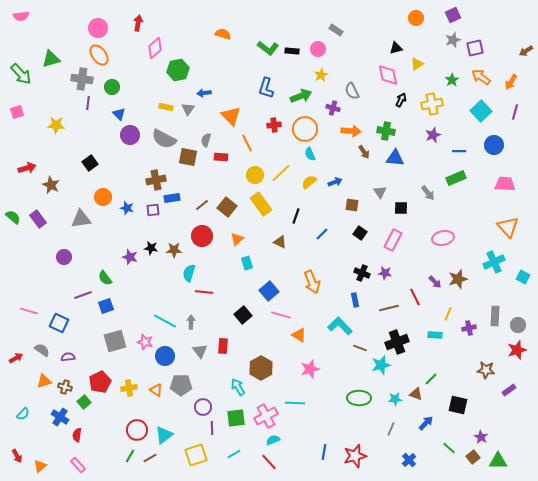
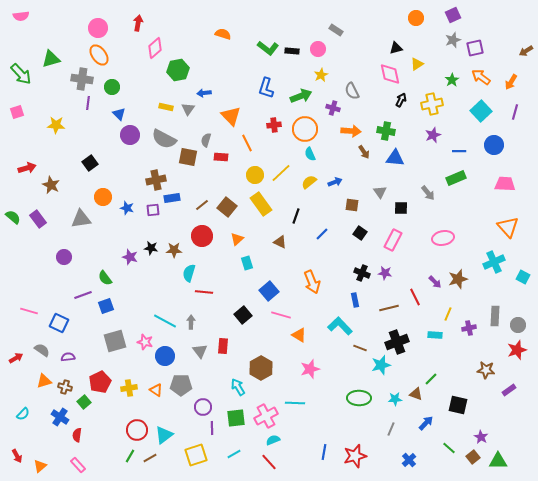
pink diamond at (388, 75): moved 2 px right, 1 px up
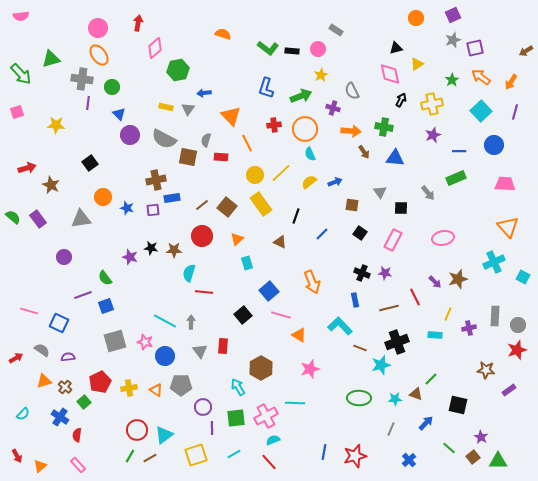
green cross at (386, 131): moved 2 px left, 4 px up
brown cross at (65, 387): rotated 24 degrees clockwise
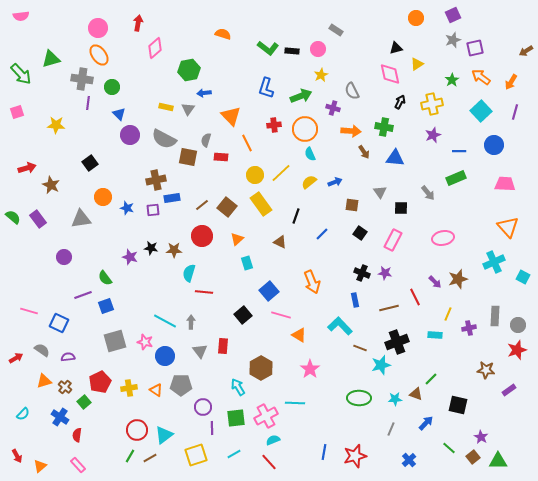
green hexagon at (178, 70): moved 11 px right
black arrow at (401, 100): moved 1 px left, 2 px down
pink star at (310, 369): rotated 18 degrees counterclockwise
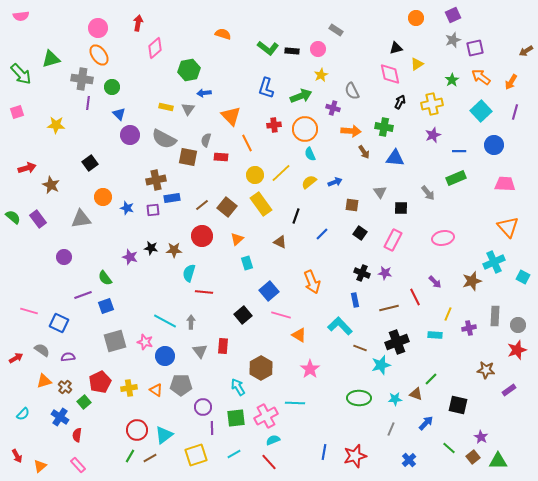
brown star at (458, 279): moved 14 px right, 2 px down
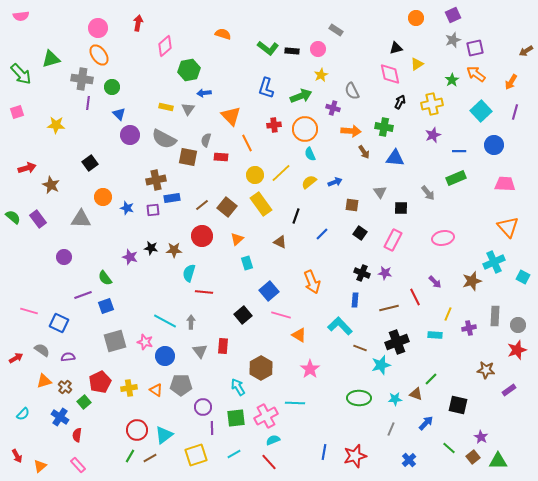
pink diamond at (155, 48): moved 10 px right, 2 px up
orange arrow at (481, 77): moved 5 px left, 3 px up
gray triangle at (81, 219): rotated 10 degrees clockwise
blue rectangle at (355, 300): rotated 16 degrees clockwise
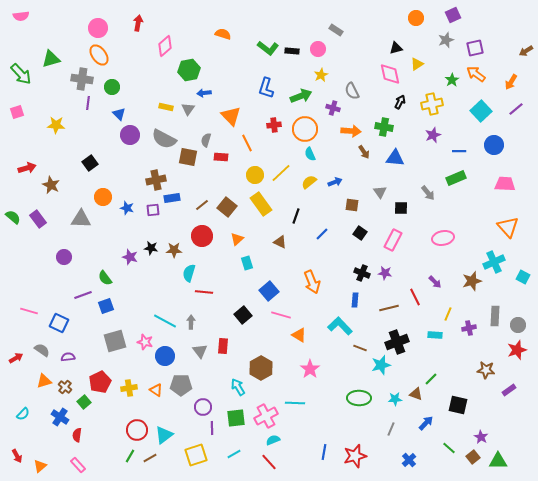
gray star at (453, 40): moved 7 px left
purple line at (515, 112): moved 1 px right, 3 px up; rotated 35 degrees clockwise
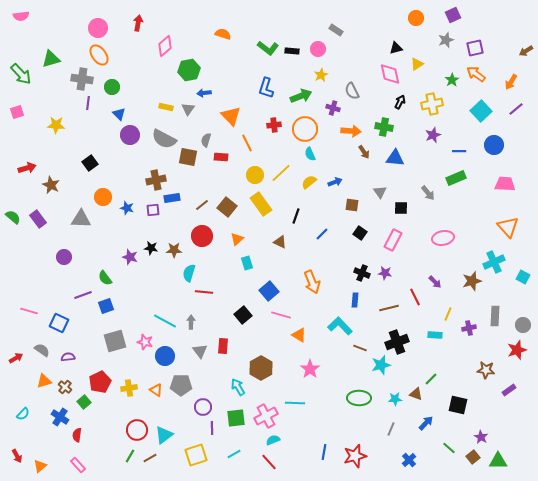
gray circle at (518, 325): moved 5 px right
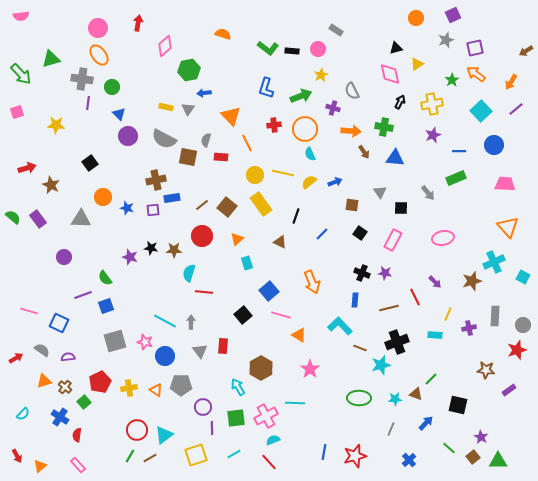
purple circle at (130, 135): moved 2 px left, 1 px down
yellow line at (281, 173): moved 2 px right; rotated 55 degrees clockwise
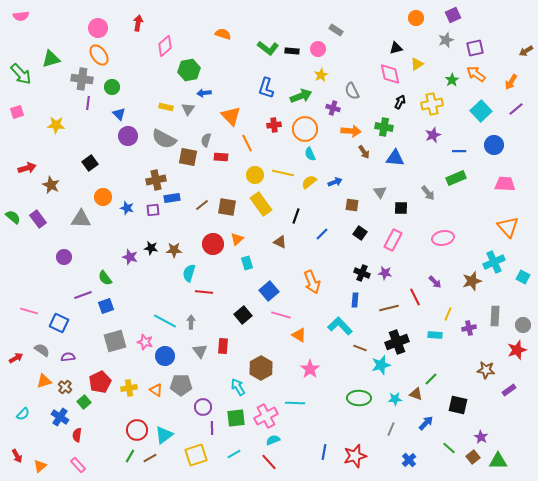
brown square at (227, 207): rotated 30 degrees counterclockwise
red circle at (202, 236): moved 11 px right, 8 px down
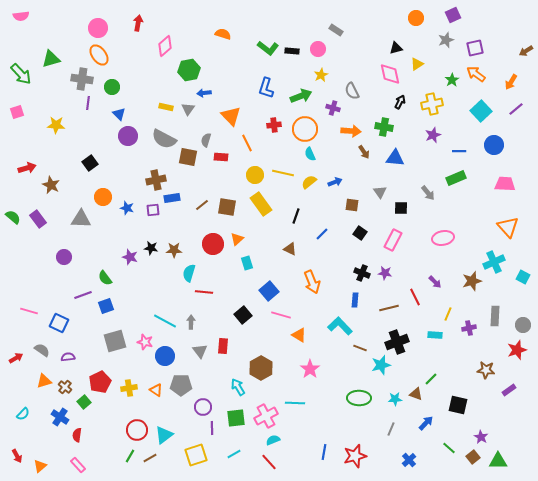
brown triangle at (280, 242): moved 10 px right, 7 px down
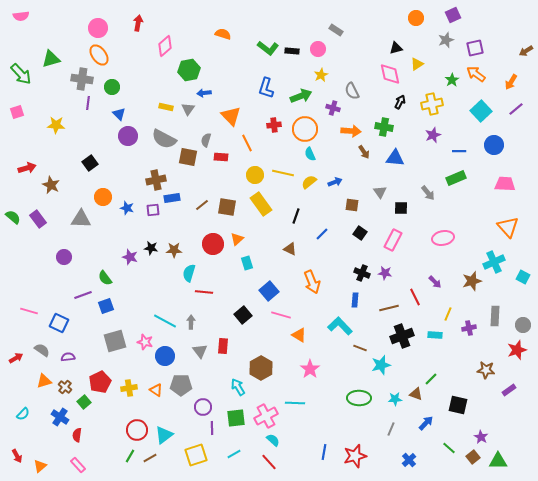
black cross at (397, 342): moved 5 px right, 6 px up
cyan semicircle at (273, 440): rotated 64 degrees clockwise
